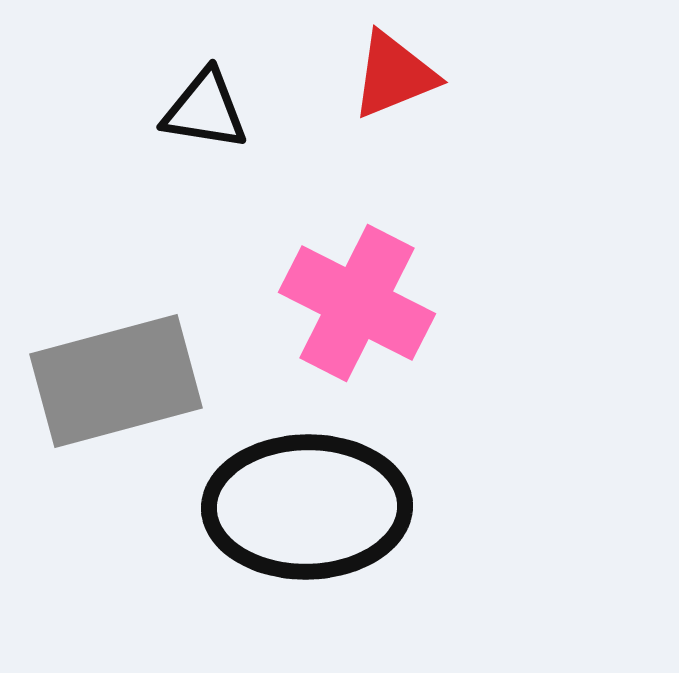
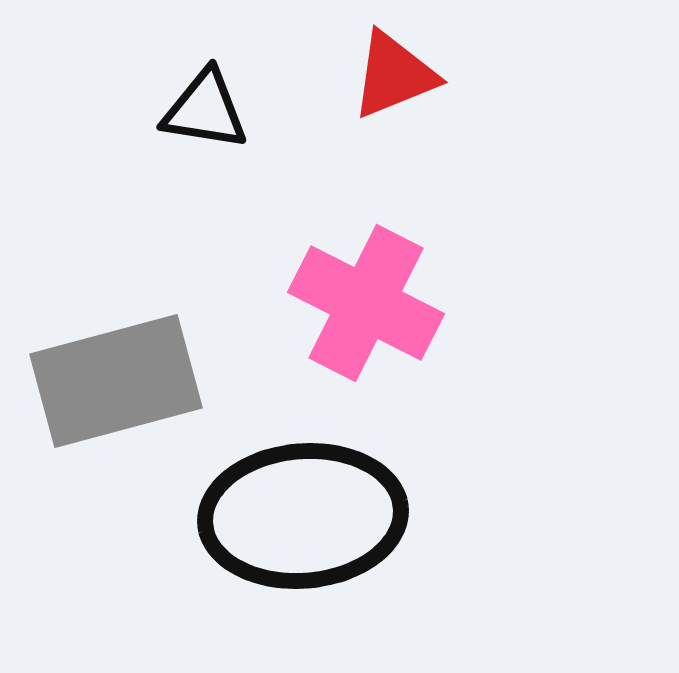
pink cross: moved 9 px right
black ellipse: moved 4 px left, 9 px down; rotated 4 degrees counterclockwise
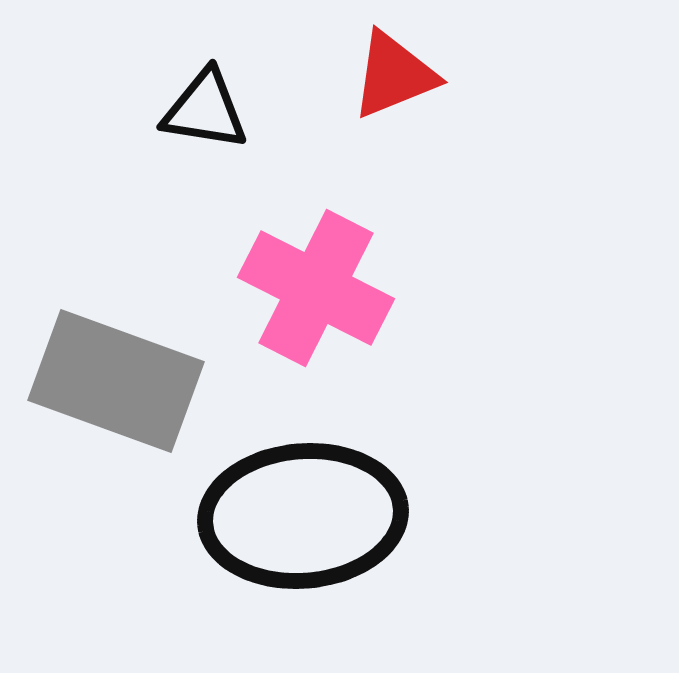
pink cross: moved 50 px left, 15 px up
gray rectangle: rotated 35 degrees clockwise
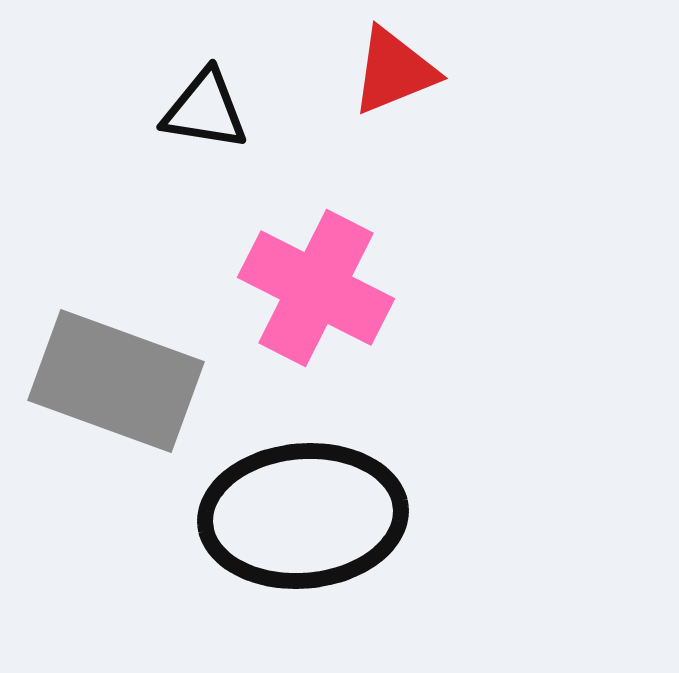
red triangle: moved 4 px up
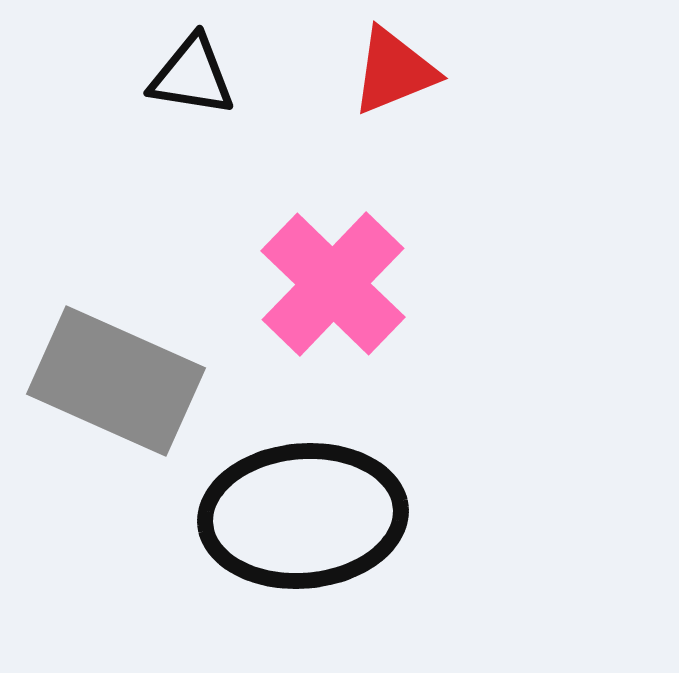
black triangle: moved 13 px left, 34 px up
pink cross: moved 17 px right, 4 px up; rotated 17 degrees clockwise
gray rectangle: rotated 4 degrees clockwise
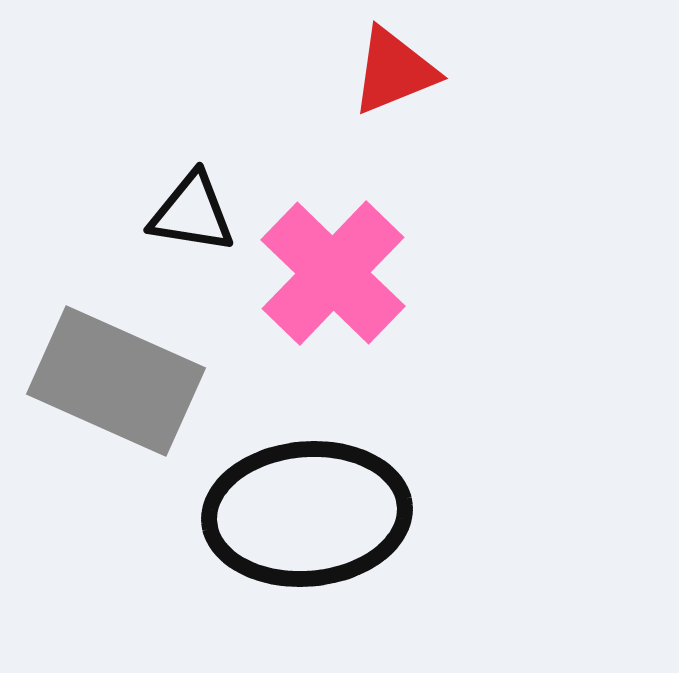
black triangle: moved 137 px down
pink cross: moved 11 px up
black ellipse: moved 4 px right, 2 px up
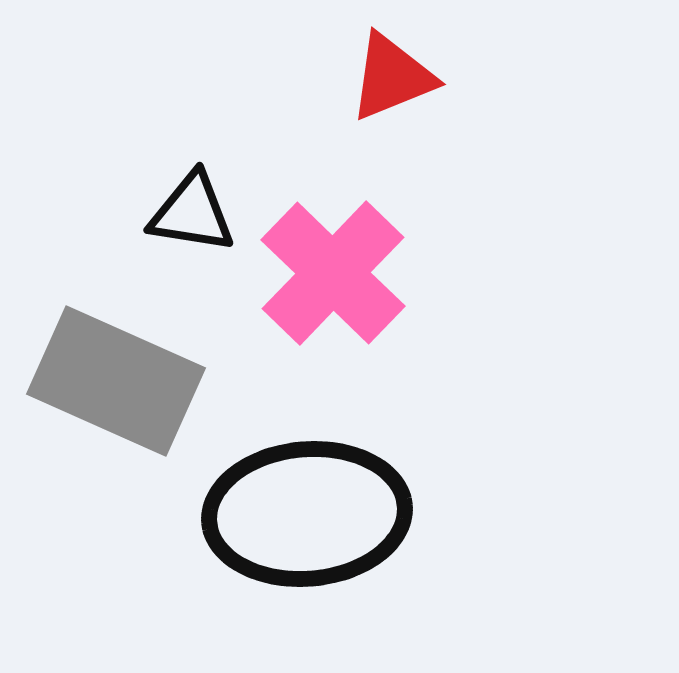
red triangle: moved 2 px left, 6 px down
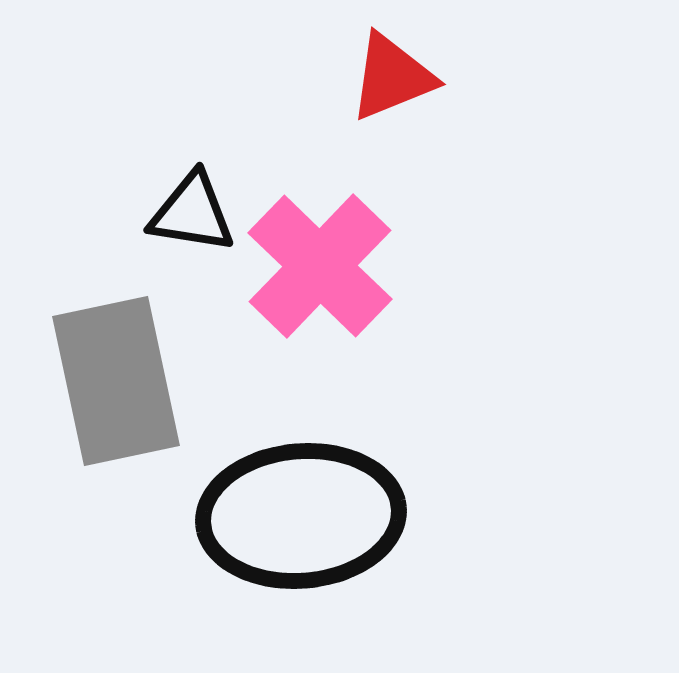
pink cross: moved 13 px left, 7 px up
gray rectangle: rotated 54 degrees clockwise
black ellipse: moved 6 px left, 2 px down
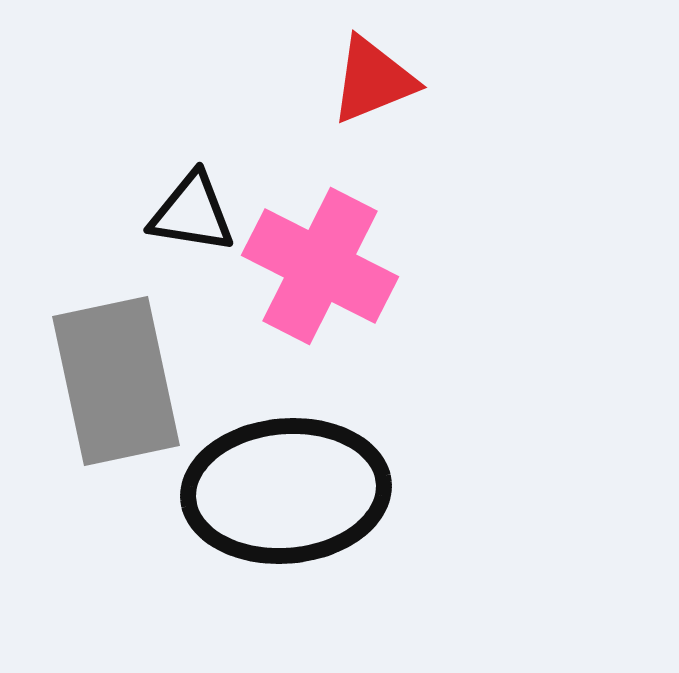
red triangle: moved 19 px left, 3 px down
pink cross: rotated 17 degrees counterclockwise
black ellipse: moved 15 px left, 25 px up
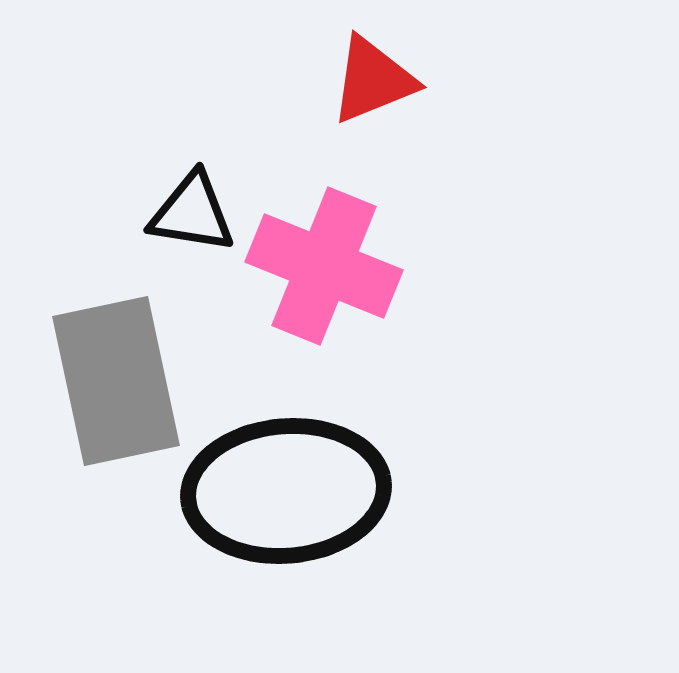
pink cross: moved 4 px right; rotated 5 degrees counterclockwise
